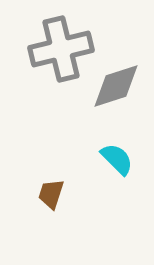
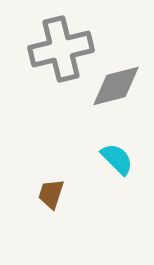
gray diamond: rotated 4 degrees clockwise
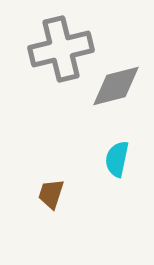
cyan semicircle: rotated 123 degrees counterclockwise
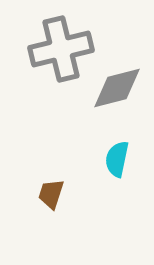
gray diamond: moved 1 px right, 2 px down
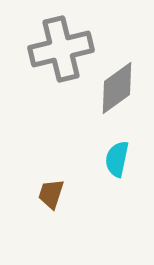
gray diamond: rotated 22 degrees counterclockwise
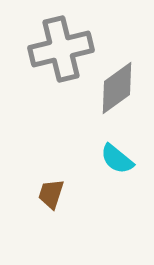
cyan semicircle: rotated 63 degrees counterclockwise
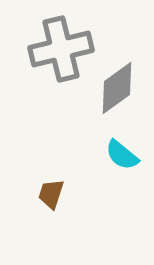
cyan semicircle: moved 5 px right, 4 px up
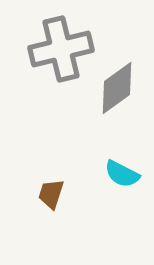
cyan semicircle: moved 19 px down; rotated 12 degrees counterclockwise
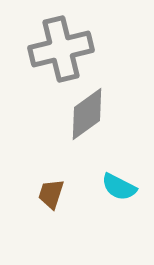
gray diamond: moved 30 px left, 26 px down
cyan semicircle: moved 3 px left, 13 px down
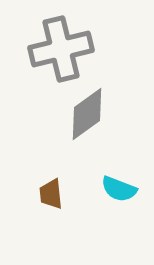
cyan semicircle: moved 2 px down; rotated 6 degrees counterclockwise
brown trapezoid: rotated 24 degrees counterclockwise
